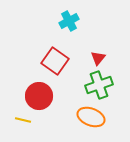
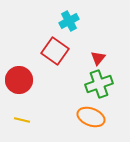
red square: moved 10 px up
green cross: moved 1 px up
red circle: moved 20 px left, 16 px up
yellow line: moved 1 px left
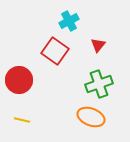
red triangle: moved 13 px up
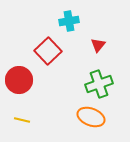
cyan cross: rotated 18 degrees clockwise
red square: moved 7 px left; rotated 12 degrees clockwise
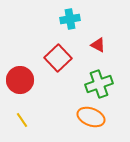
cyan cross: moved 1 px right, 2 px up
red triangle: rotated 42 degrees counterclockwise
red square: moved 10 px right, 7 px down
red circle: moved 1 px right
yellow line: rotated 42 degrees clockwise
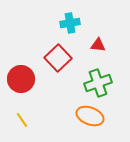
cyan cross: moved 4 px down
red triangle: rotated 21 degrees counterclockwise
red circle: moved 1 px right, 1 px up
green cross: moved 1 px left, 1 px up
orange ellipse: moved 1 px left, 1 px up
